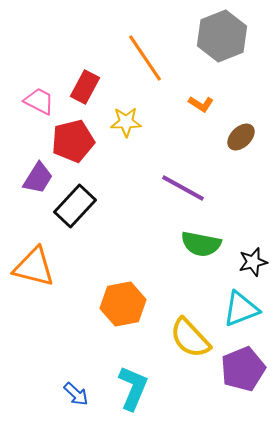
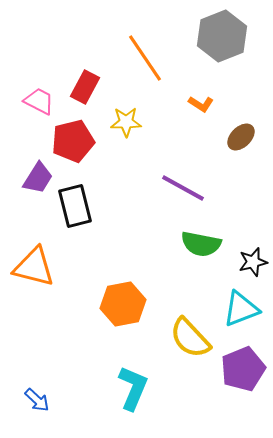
black rectangle: rotated 57 degrees counterclockwise
blue arrow: moved 39 px left, 6 px down
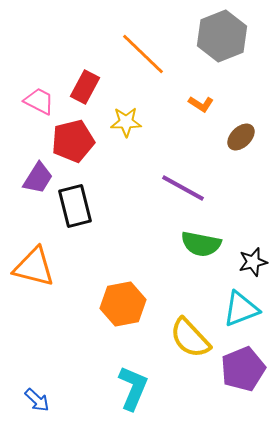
orange line: moved 2 px left, 4 px up; rotated 12 degrees counterclockwise
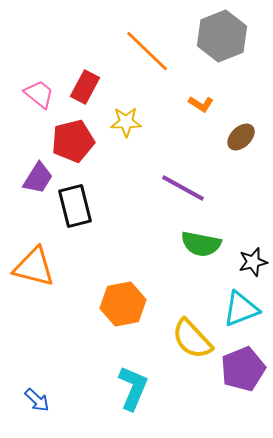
orange line: moved 4 px right, 3 px up
pink trapezoid: moved 7 px up; rotated 12 degrees clockwise
yellow semicircle: moved 2 px right, 1 px down
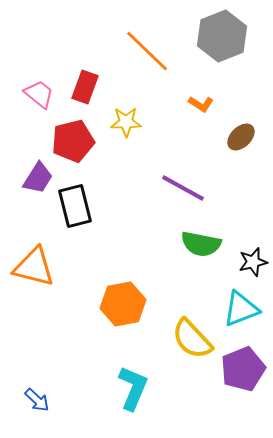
red rectangle: rotated 8 degrees counterclockwise
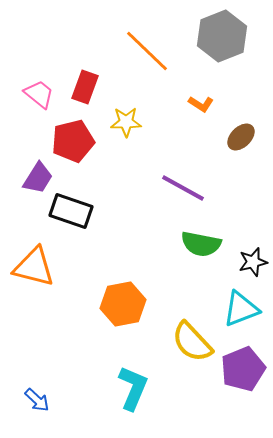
black rectangle: moved 4 px left, 5 px down; rotated 57 degrees counterclockwise
yellow semicircle: moved 3 px down
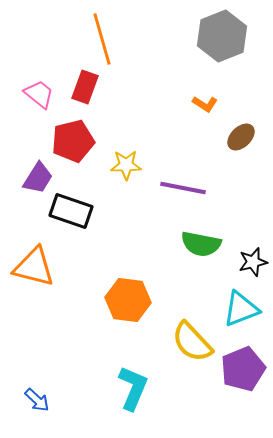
orange line: moved 45 px left, 12 px up; rotated 30 degrees clockwise
orange L-shape: moved 4 px right
yellow star: moved 43 px down
purple line: rotated 18 degrees counterclockwise
orange hexagon: moved 5 px right, 4 px up; rotated 18 degrees clockwise
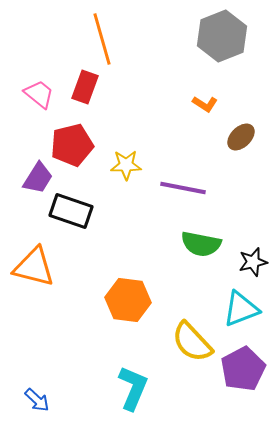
red pentagon: moved 1 px left, 4 px down
purple pentagon: rotated 6 degrees counterclockwise
